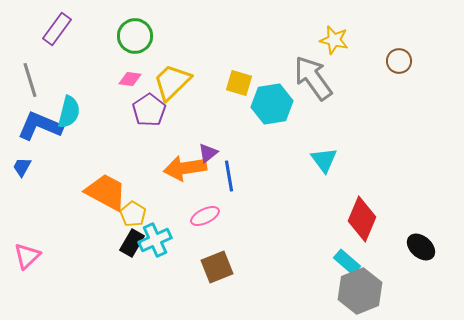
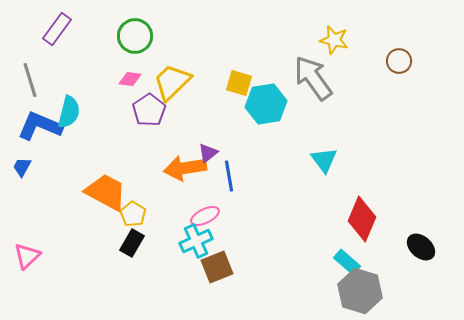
cyan hexagon: moved 6 px left
cyan cross: moved 41 px right, 1 px down
gray hexagon: rotated 21 degrees counterclockwise
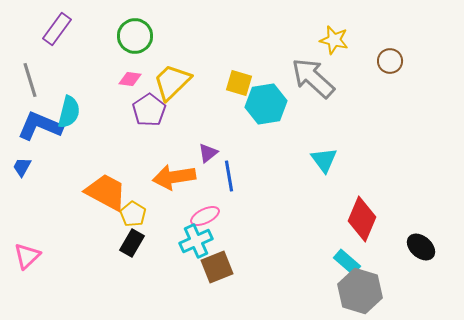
brown circle: moved 9 px left
gray arrow: rotated 12 degrees counterclockwise
orange arrow: moved 11 px left, 9 px down
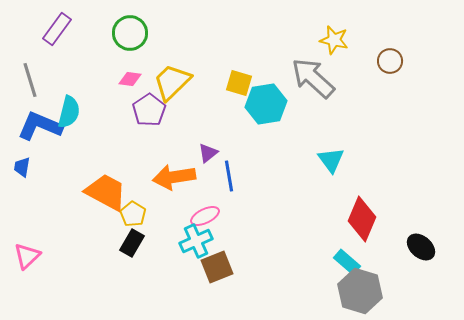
green circle: moved 5 px left, 3 px up
cyan triangle: moved 7 px right
blue trapezoid: rotated 20 degrees counterclockwise
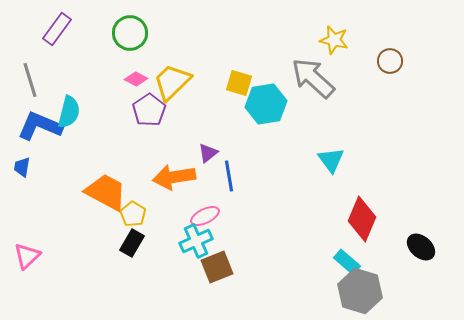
pink diamond: moved 6 px right; rotated 20 degrees clockwise
